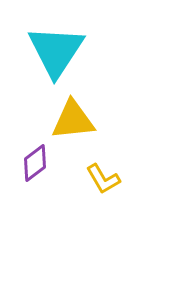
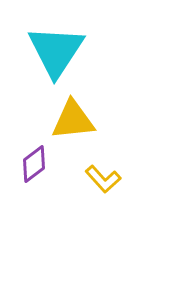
purple diamond: moved 1 px left, 1 px down
yellow L-shape: rotated 12 degrees counterclockwise
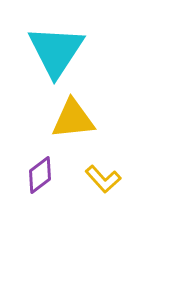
yellow triangle: moved 1 px up
purple diamond: moved 6 px right, 11 px down
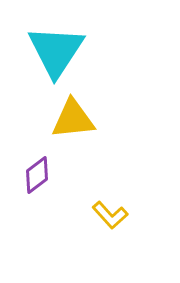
purple diamond: moved 3 px left
yellow L-shape: moved 7 px right, 36 px down
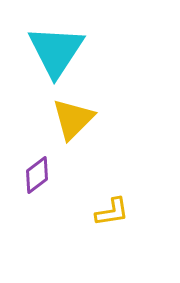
yellow triangle: rotated 39 degrees counterclockwise
yellow L-shape: moved 2 px right, 3 px up; rotated 57 degrees counterclockwise
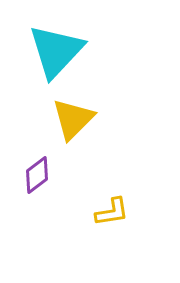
cyan triangle: rotated 10 degrees clockwise
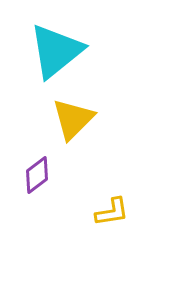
cyan triangle: rotated 8 degrees clockwise
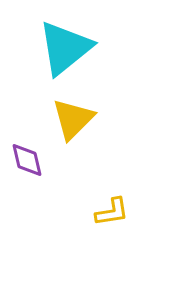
cyan triangle: moved 9 px right, 3 px up
purple diamond: moved 10 px left, 15 px up; rotated 66 degrees counterclockwise
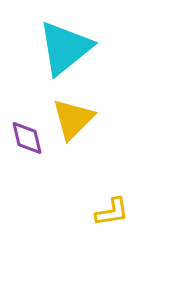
purple diamond: moved 22 px up
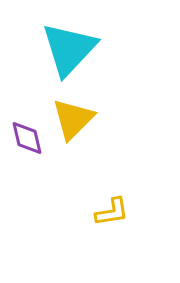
cyan triangle: moved 4 px right, 1 px down; rotated 8 degrees counterclockwise
